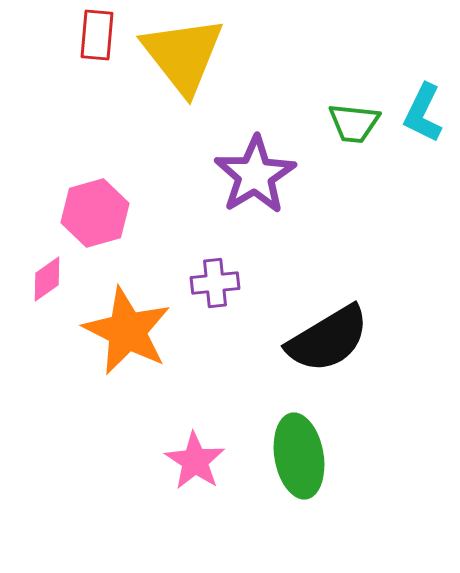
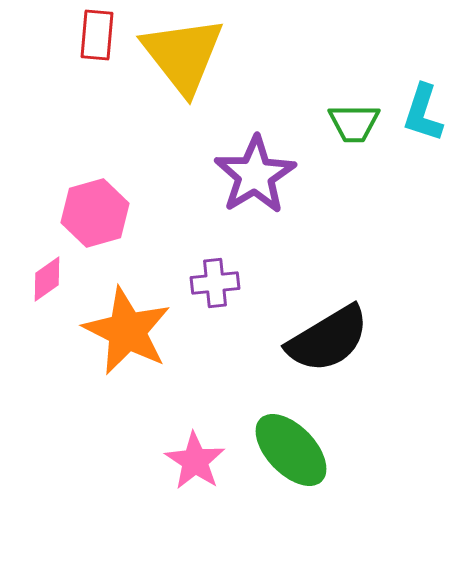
cyan L-shape: rotated 8 degrees counterclockwise
green trapezoid: rotated 6 degrees counterclockwise
green ellipse: moved 8 px left, 6 px up; rotated 34 degrees counterclockwise
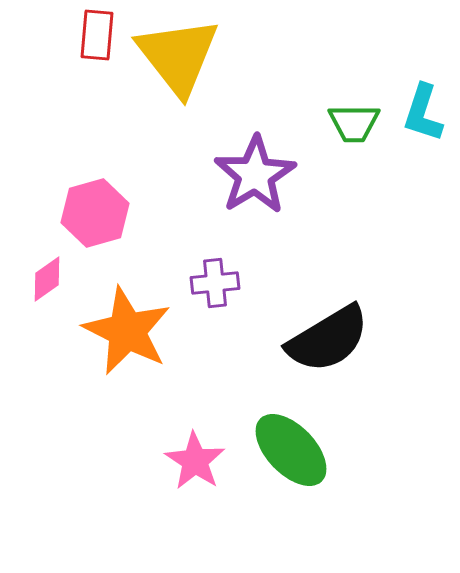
yellow triangle: moved 5 px left, 1 px down
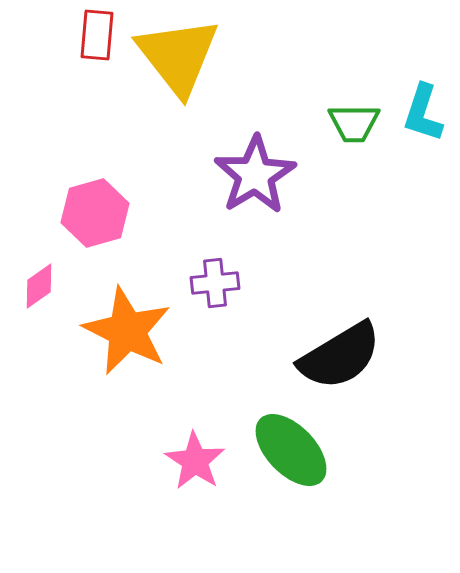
pink diamond: moved 8 px left, 7 px down
black semicircle: moved 12 px right, 17 px down
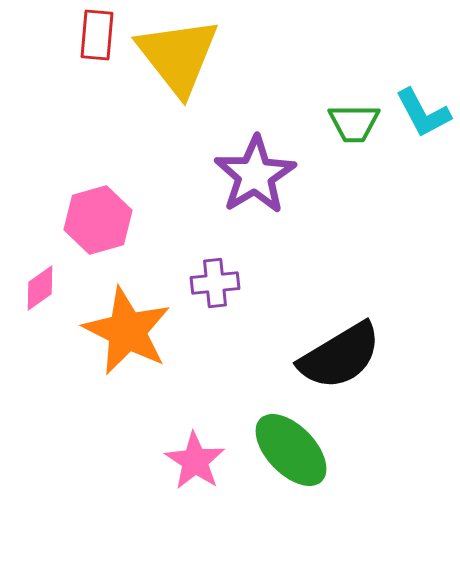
cyan L-shape: rotated 46 degrees counterclockwise
pink hexagon: moved 3 px right, 7 px down
pink diamond: moved 1 px right, 2 px down
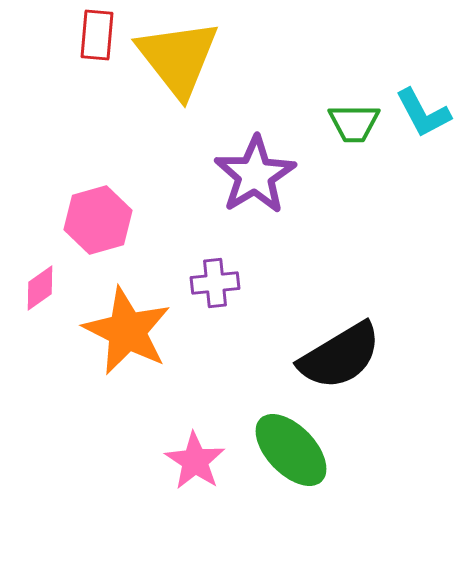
yellow triangle: moved 2 px down
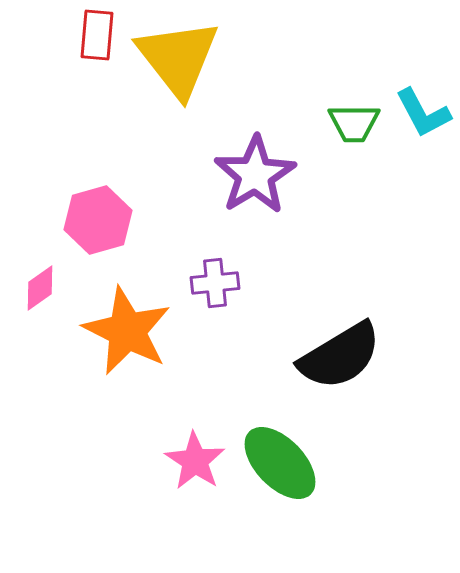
green ellipse: moved 11 px left, 13 px down
